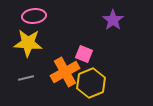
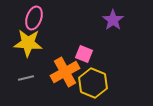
pink ellipse: moved 2 px down; rotated 65 degrees counterclockwise
yellow hexagon: moved 2 px right; rotated 16 degrees counterclockwise
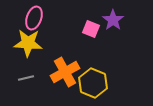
pink square: moved 7 px right, 25 px up
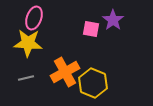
pink square: rotated 12 degrees counterclockwise
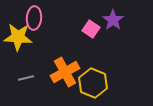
pink ellipse: rotated 15 degrees counterclockwise
pink square: rotated 24 degrees clockwise
yellow star: moved 10 px left, 6 px up
